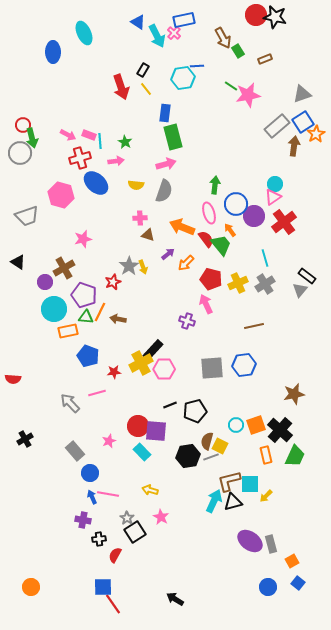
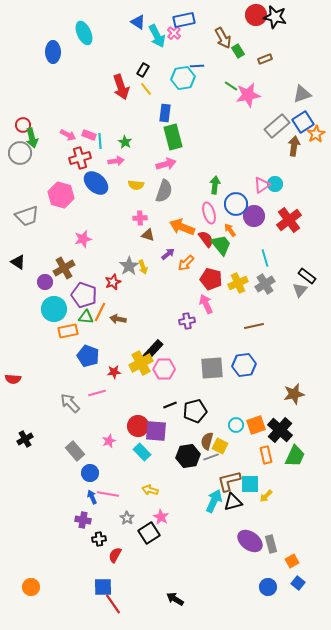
pink triangle at (273, 197): moved 11 px left, 12 px up
red cross at (284, 222): moved 5 px right, 2 px up
purple cross at (187, 321): rotated 28 degrees counterclockwise
black square at (135, 532): moved 14 px right, 1 px down
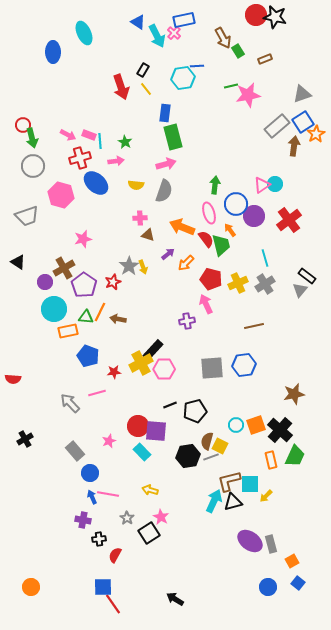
green line at (231, 86): rotated 48 degrees counterclockwise
gray circle at (20, 153): moved 13 px right, 13 px down
green trapezoid at (221, 245): rotated 25 degrees clockwise
purple pentagon at (84, 295): moved 10 px up; rotated 15 degrees clockwise
orange rectangle at (266, 455): moved 5 px right, 5 px down
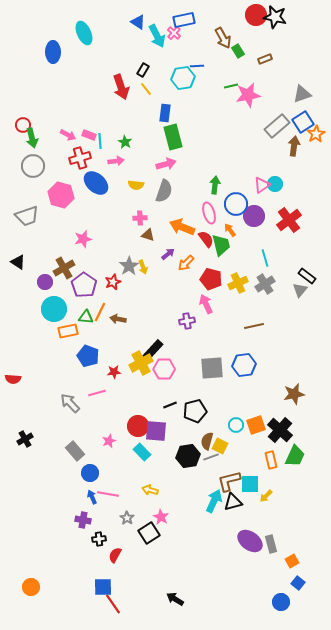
blue circle at (268, 587): moved 13 px right, 15 px down
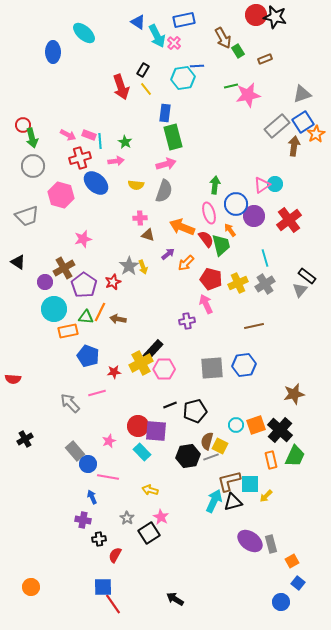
cyan ellipse at (84, 33): rotated 25 degrees counterclockwise
pink cross at (174, 33): moved 10 px down
blue circle at (90, 473): moved 2 px left, 9 px up
pink line at (108, 494): moved 17 px up
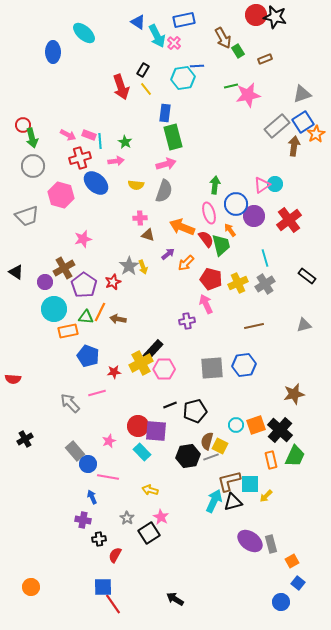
black triangle at (18, 262): moved 2 px left, 10 px down
gray triangle at (300, 290): moved 4 px right, 35 px down; rotated 35 degrees clockwise
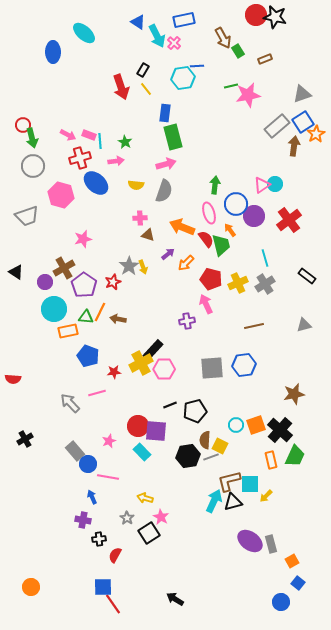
brown semicircle at (207, 441): moved 2 px left, 1 px up; rotated 12 degrees counterclockwise
yellow arrow at (150, 490): moved 5 px left, 8 px down
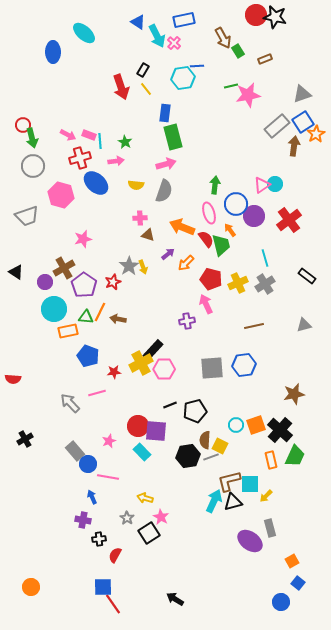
gray rectangle at (271, 544): moved 1 px left, 16 px up
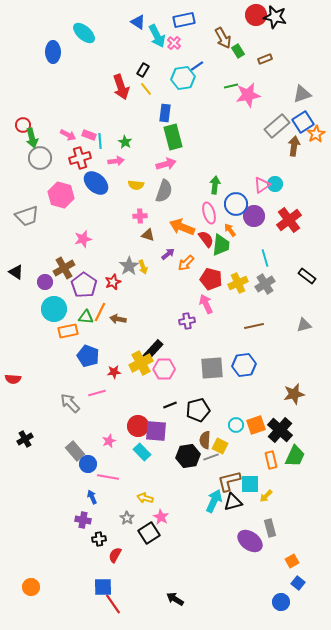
blue line at (197, 66): rotated 32 degrees counterclockwise
gray circle at (33, 166): moved 7 px right, 8 px up
pink cross at (140, 218): moved 2 px up
green trapezoid at (221, 245): rotated 20 degrees clockwise
black pentagon at (195, 411): moved 3 px right, 1 px up
